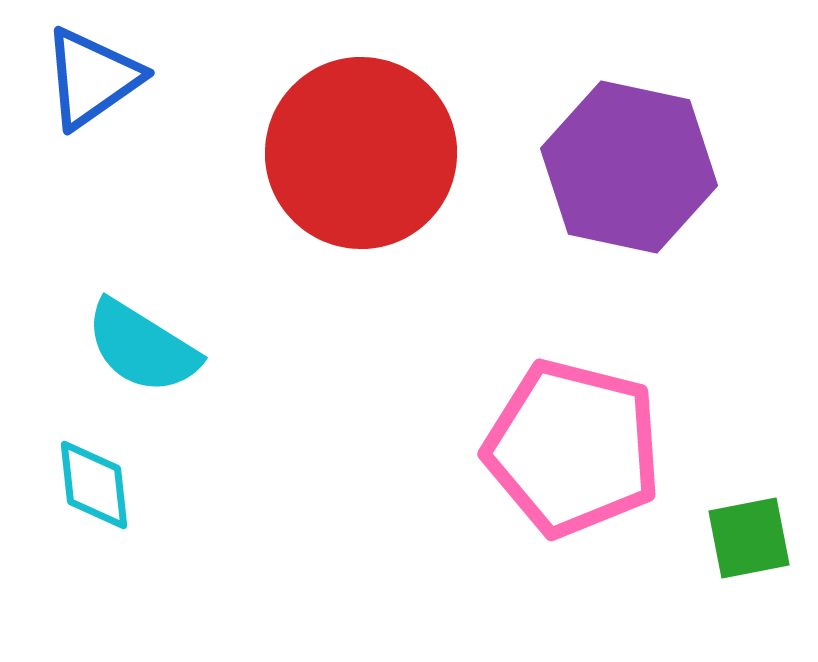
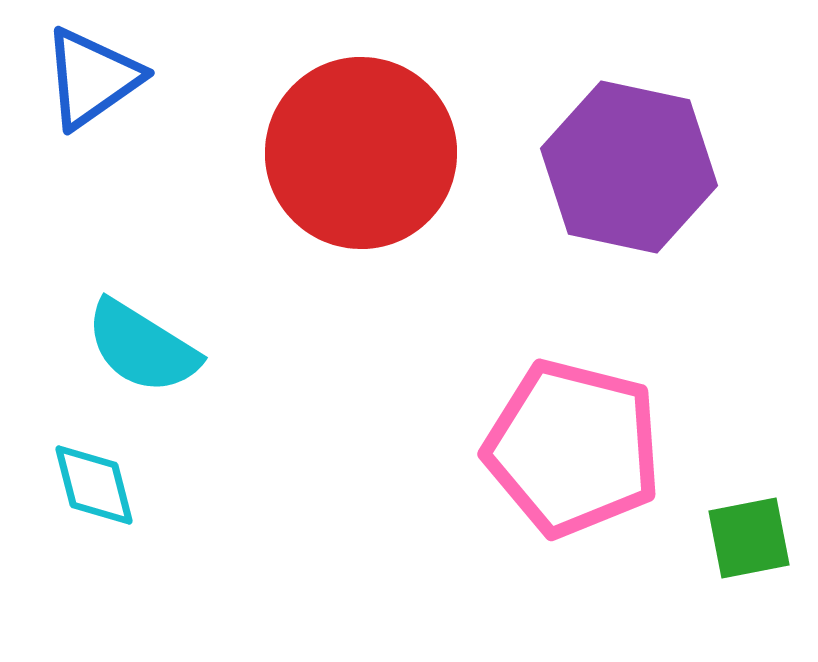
cyan diamond: rotated 8 degrees counterclockwise
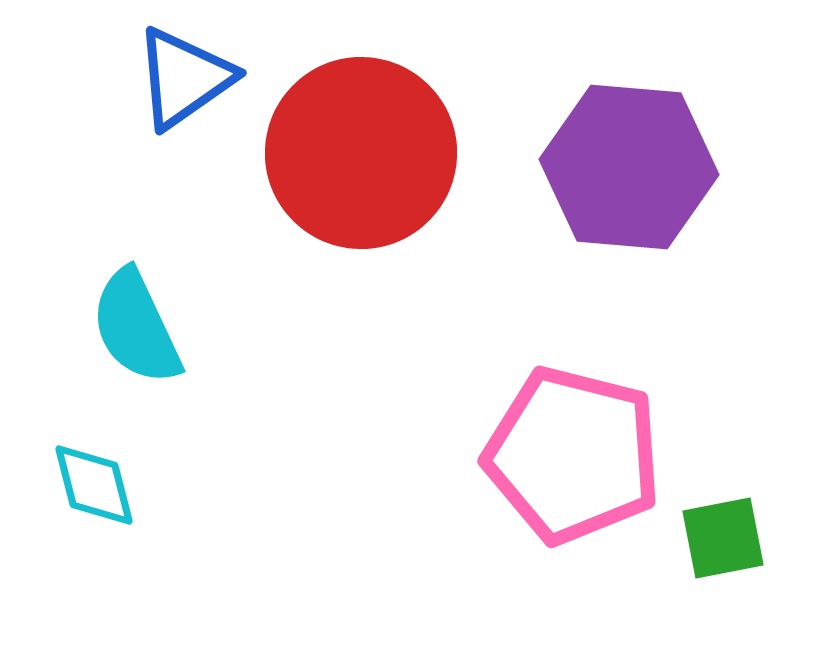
blue triangle: moved 92 px right
purple hexagon: rotated 7 degrees counterclockwise
cyan semicircle: moved 6 px left, 20 px up; rotated 33 degrees clockwise
pink pentagon: moved 7 px down
green square: moved 26 px left
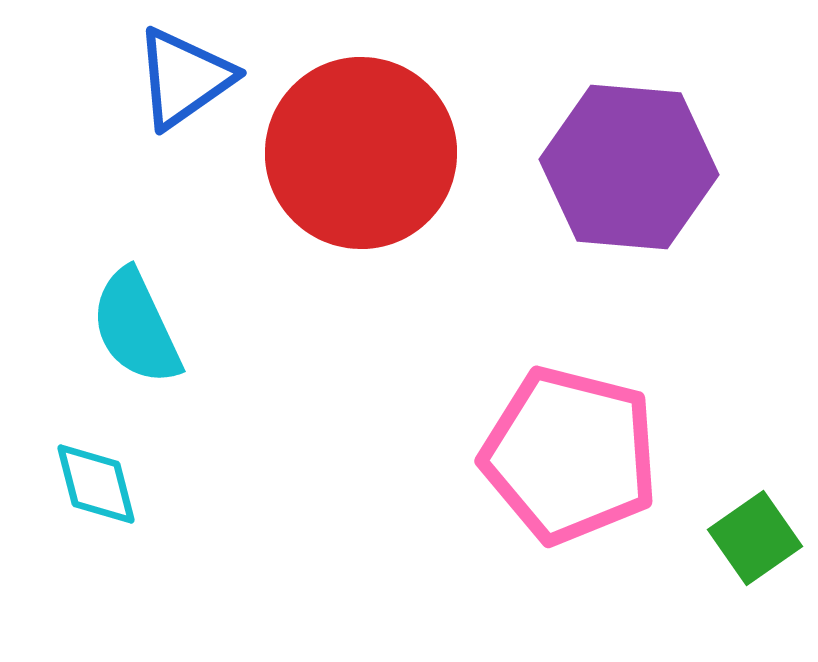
pink pentagon: moved 3 px left
cyan diamond: moved 2 px right, 1 px up
green square: moved 32 px right; rotated 24 degrees counterclockwise
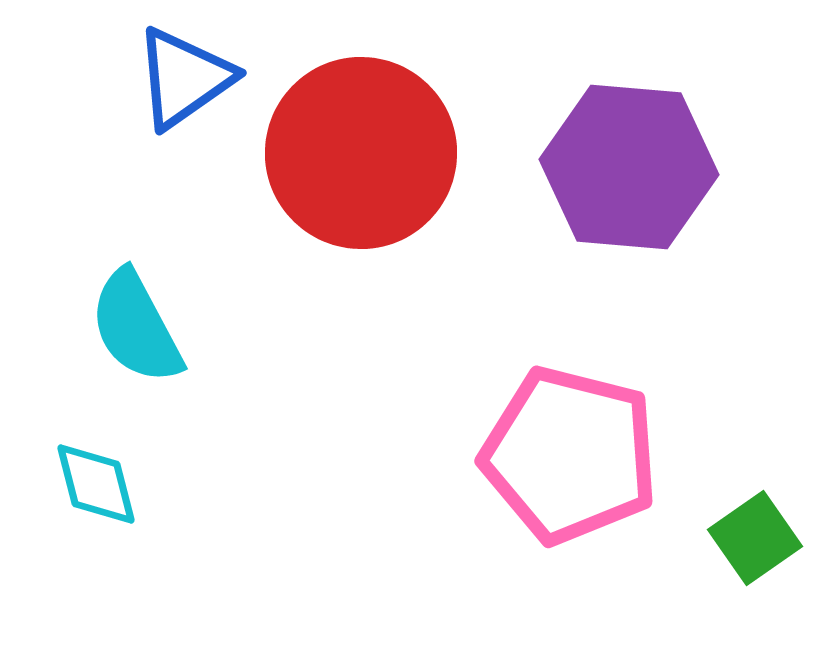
cyan semicircle: rotated 3 degrees counterclockwise
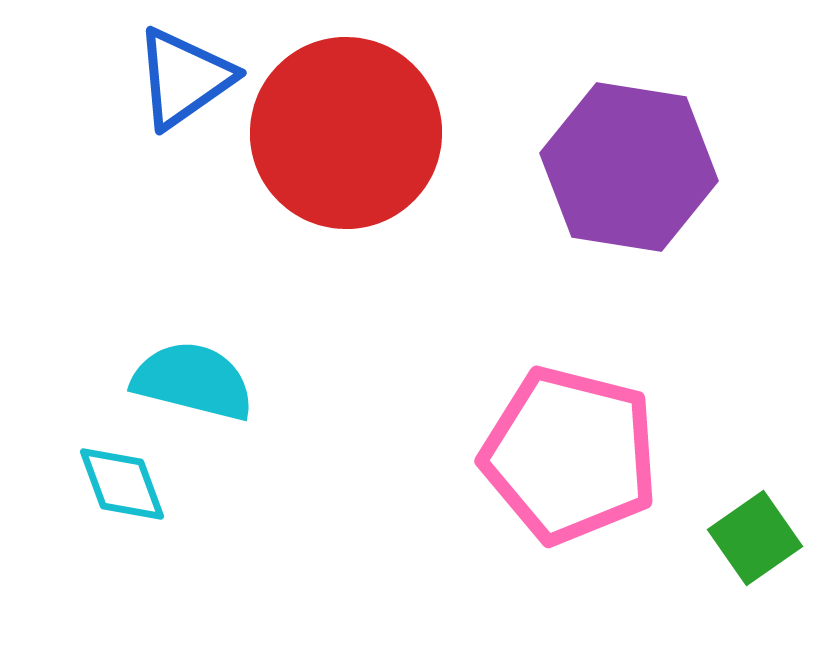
red circle: moved 15 px left, 20 px up
purple hexagon: rotated 4 degrees clockwise
cyan semicircle: moved 57 px right, 54 px down; rotated 132 degrees clockwise
cyan diamond: moved 26 px right; rotated 6 degrees counterclockwise
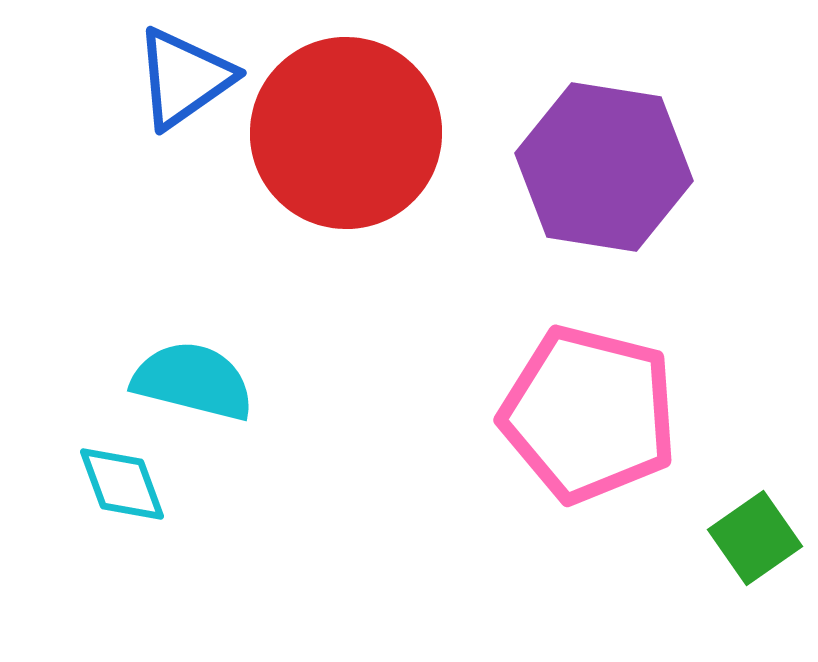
purple hexagon: moved 25 px left
pink pentagon: moved 19 px right, 41 px up
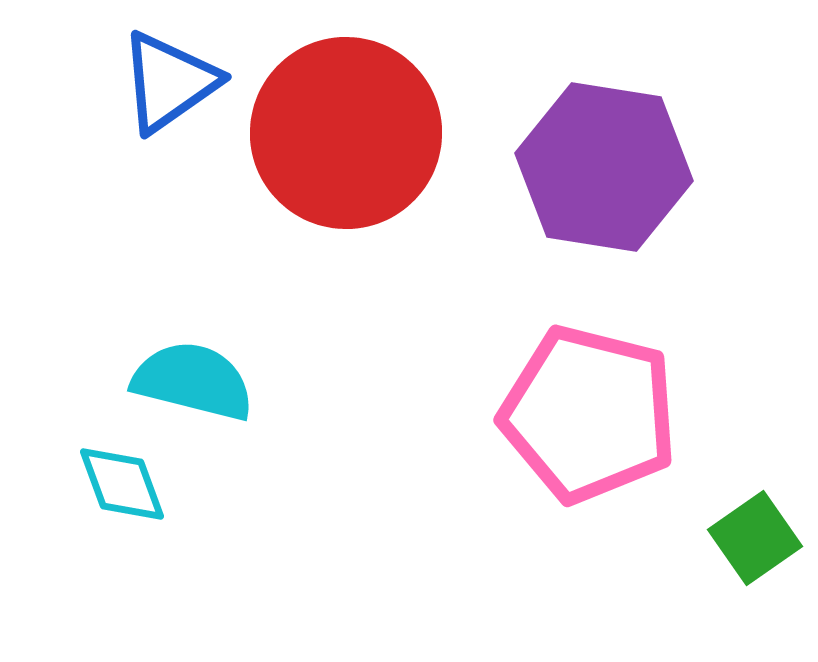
blue triangle: moved 15 px left, 4 px down
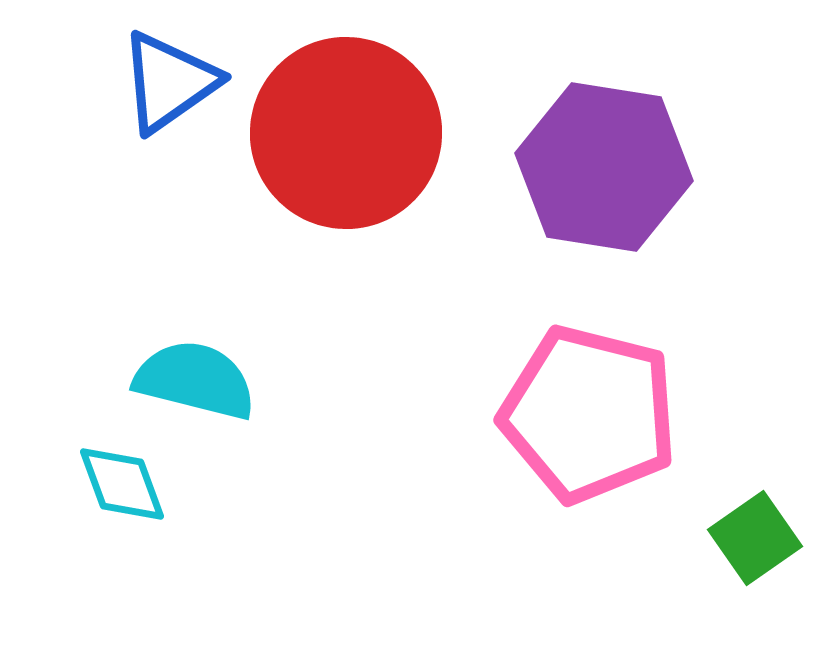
cyan semicircle: moved 2 px right, 1 px up
